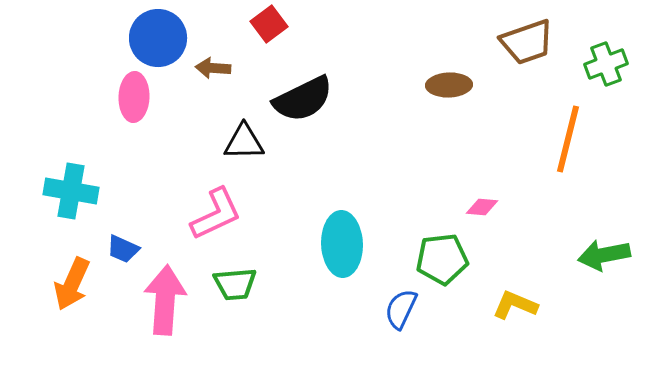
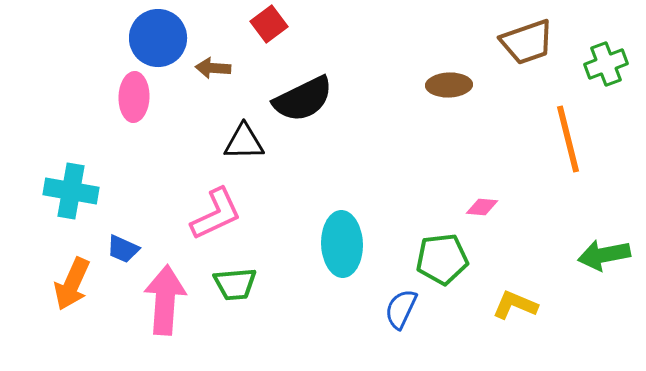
orange line: rotated 28 degrees counterclockwise
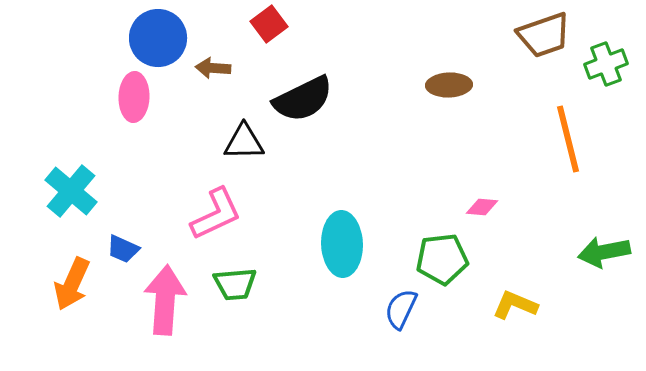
brown trapezoid: moved 17 px right, 7 px up
cyan cross: rotated 30 degrees clockwise
green arrow: moved 3 px up
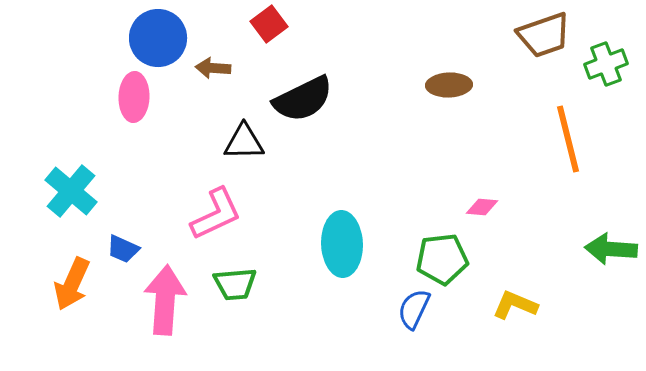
green arrow: moved 7 px right, 3 px up; rotated 15 degrees clockwise
blue semicircle: moved 13 px right
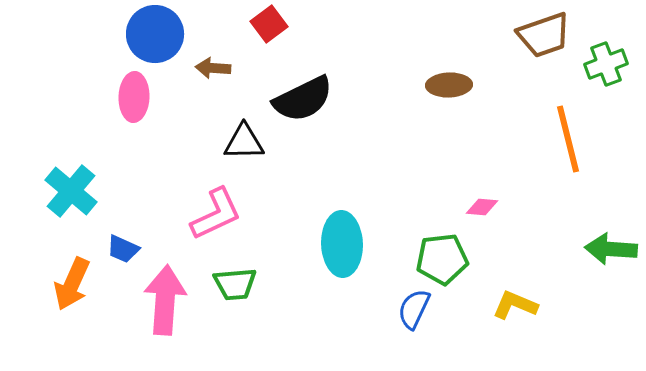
blue circle: moved 3 px left, 4 px up
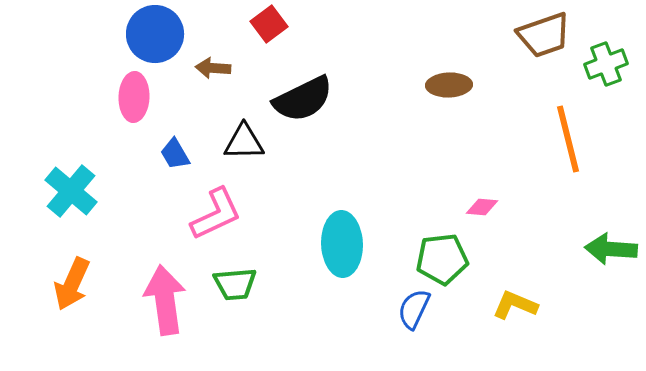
blue trapezoid: moved 52 px right, 95 px up; rotated 36 degrees clockwise
pink arrow: rotated 12 degrees counterclockwise
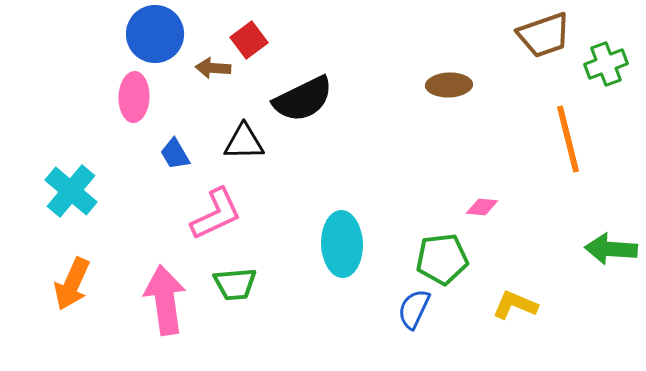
red square: moved 20 px left, 16 px down
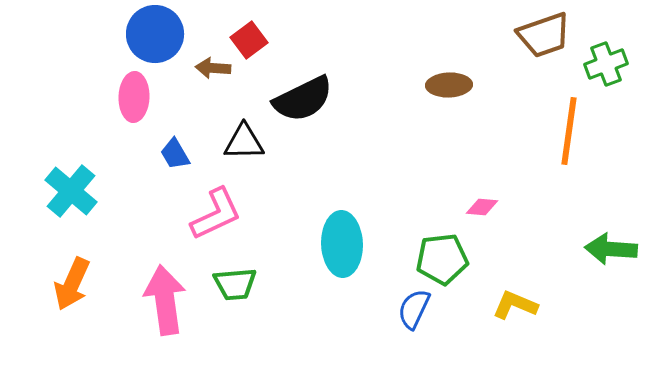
orange line: moved 1 px right, 8 px up; rotated 22 degrees clockwise
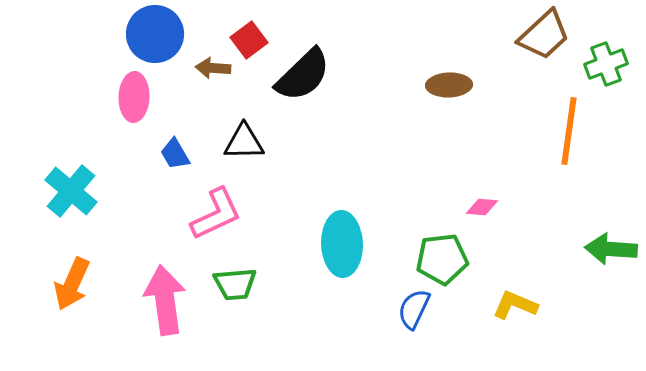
brown trapezoid: rotated 24 degrees counterclockwise
black semicircle: moved 24 px up; rotated 18 degrees counterclockwise
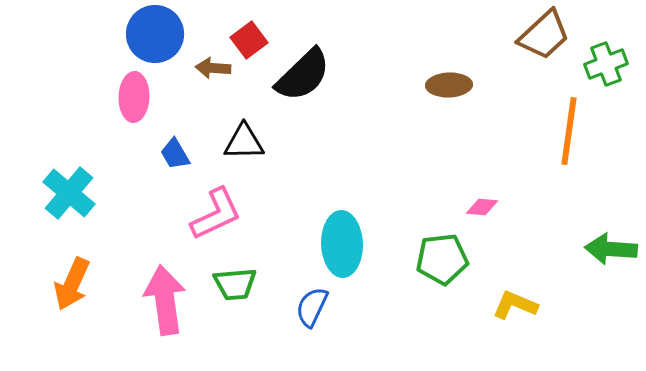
cyan cross: moved 2 px left, 2 px down
blue semicircle: moved 102 px left, 2 px up
